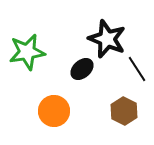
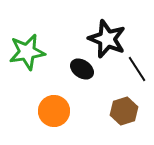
black ellipse: rotated 75 degrees clockwise
brown hexagon: rotated 16 degrees clockwise
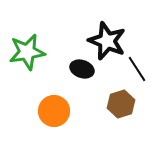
black star: moved 2 px down
black ellipse: rotated 15 degrees counterclockwise
brown hexagon: moved 3 px left, 7 px up
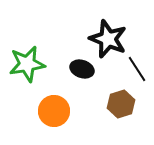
black star: moved 1 px right, 2 px up
green star: moved 12 px down
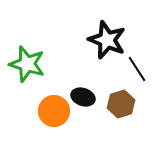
black star: moved 1 px left, 1 px down
green star: rotated 27 degrees clockwise
black ellipse: moved 1 px right, 28 px down
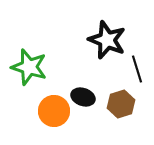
green star: moved 2 px right, 3 px down
black line: rotated 16 degrees clockwise
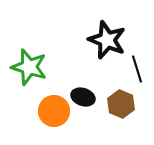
brown hexagon: rotated 20 degrees counterclockwise
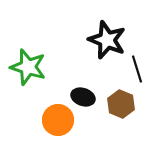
green star: moved 1 px left
orange circle: moved 4 px right, 9 px down
